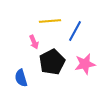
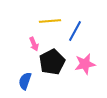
pink arrow: moved 2 px down
blue semicircle: moved 4 px right, 3 px down; rotated 36 degrees clockwise
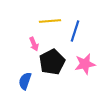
blue line: rotated 10 degrees counterclockwise
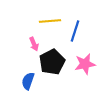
blue semicircle: moved 3 px right
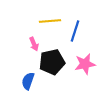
black pentagon: rotated 15 degrees clockwise
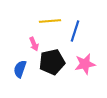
blue semicircle: moved 8 px left, 12 px up
